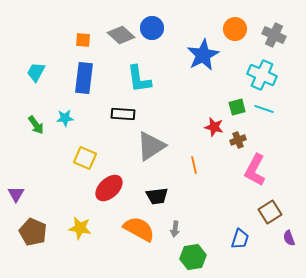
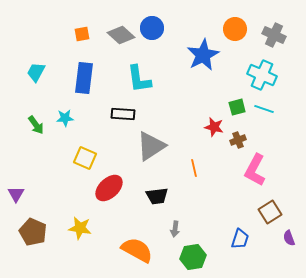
orange square: moved 1 px left, 6 px up; rotated 14 degrees counterclockwise
orange line: moved 3 px down
orange semicircle: moved 2 px left, 21 px down
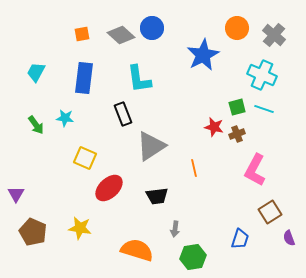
orange circle: moved 2 px right, 1 px up
gray cross: rotated 15 degrees clockwise
black rectangle: rotated 65 degrees clockwise
cyan star: rotated 12 degrees clockwise
brown cross: moved 1 px left, 6 px up
orange semicircle: rotated 12 degrees counterclockwise
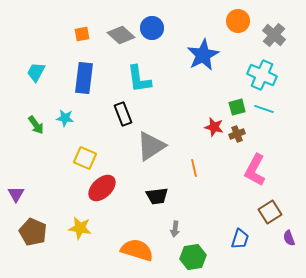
orange circle: moved 1 px right, 7 px up
red ellipse: moved 7 px left
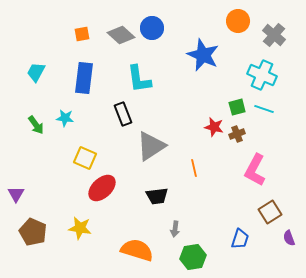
blue star: rotated 20 degrees counterclockwise
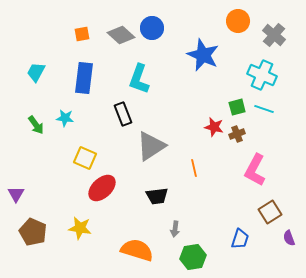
cyan L-shape: rotated 28 degrees clockwise
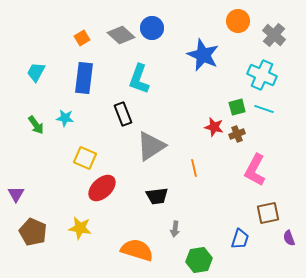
orange square: moved 4 px down; rotated 21 degrees counterclockwise
brown square: moved 2 px left, 1 px down; rotated 20 degrees clockwise
green hexagon: moved 6 px right, 3 px down
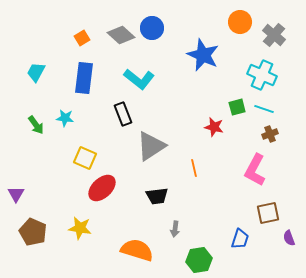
orange circle: moved 2 px right, 1 px down
cyan L-shape: rotated 72 degrees counterclockwise
brown cross: moved 33 px right
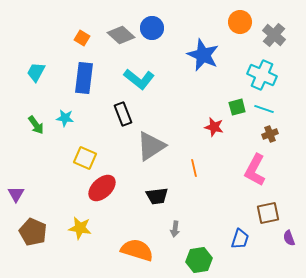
orange square: rotated 28 degrees counterclockwise
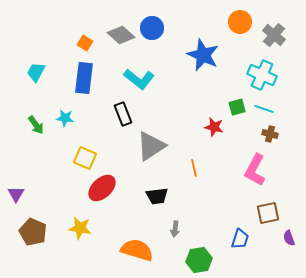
orange square: moved 3 px right, 5 px down
brown cross: rotated 35 degrees clockwise
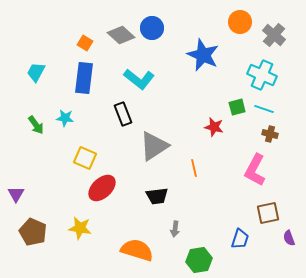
gray triangle: moved 3 px right
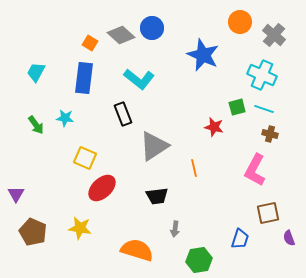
orange square: moved 5 px right
